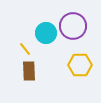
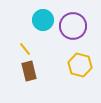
cyan circle: moved 3 px left, 13 px up
yellow hexagon: rotated 15 degrees clockwise
brown rectangle: rotated 12 degrees counterclockwise
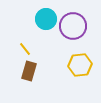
cyan circle: moved 3 px right, 1 px up
yellow hexagon: rotated 20 degrees counterclockwise
brown rectangle: rotated 30 degrees clockwise
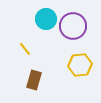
brown rectangle: moved 5 px right, 9 px down
